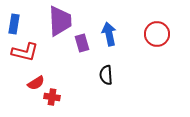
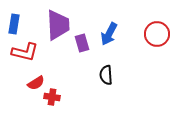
purple trapezoid: moved 2 px left, 4 px down
blue arrow: rotated 140 degrees counterclockwise
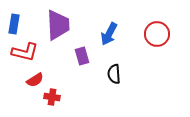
purple rectangle: moved 13 px down
black semicircle: moved 8 px right, 1 px up
red semicircle: moved 1 px left, 3 px up
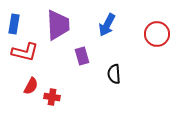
blue arrow: moved 2 px left, 9 px up
red semicircle: moved 4 px left, 6 px down; rotated 30 degrees counterclockwise
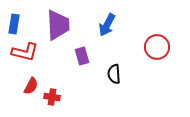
red circle: moved 13 px down
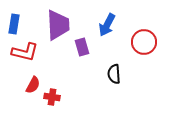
red circle: moved 13 px left, 5 px up
purple rectangle: moved 9 px up
red semicircle: moved 2 px right, 1 px up
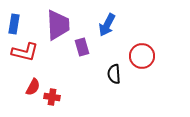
red circle: moved 2 px left, 14 px down
red semicircle: moved 2 px down
